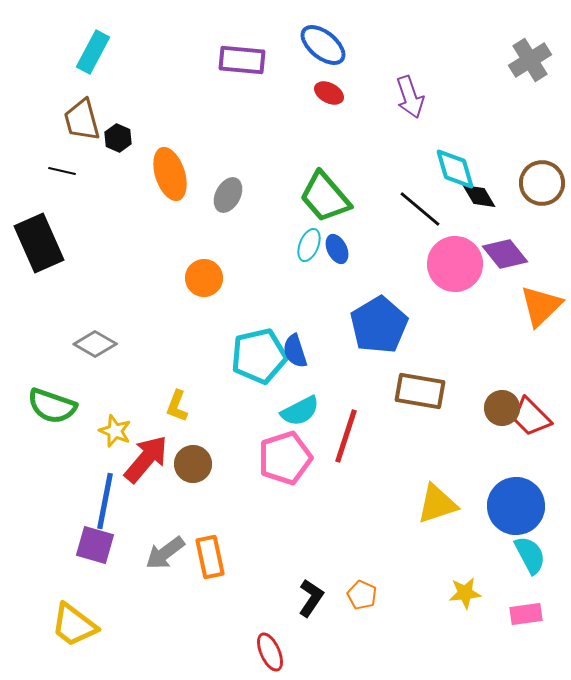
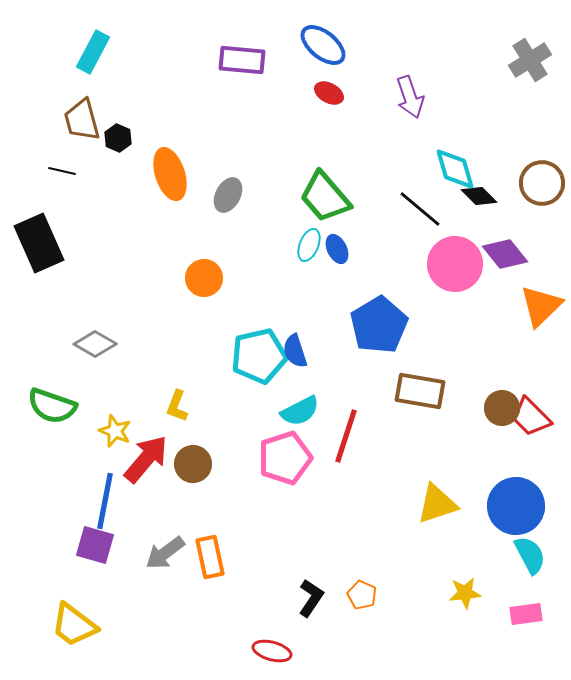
black diamond at (479, 196): rotated 15 degrees counterclockwise
red ellipse at (270, 652): moved 2 px right, 1 px up; rotated 51 degrees counterclockwise
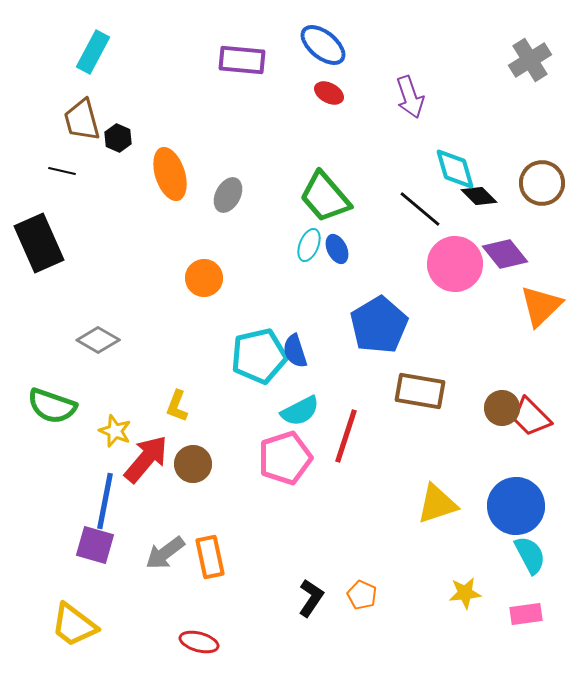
gray diamond at (95, 344): moved 3 px right, 4 px up
red ellipse at (272, 651): moved 73 px left, 9 px up
